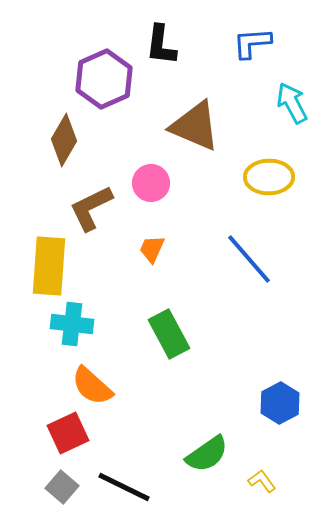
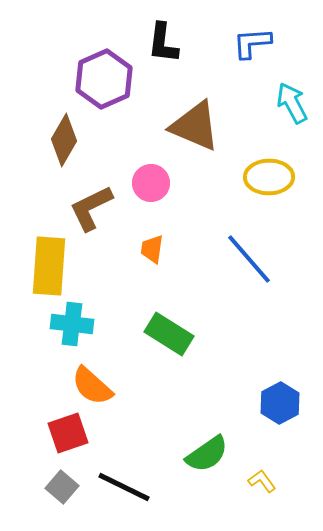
black L-shape: moved 2 px right, 2 px up
orange trapezoid: rotated 16 degrees counterclockwise
green rectangle: rotated 30 degrees counterclockwise
red square: rotated 6 degrees clockwise
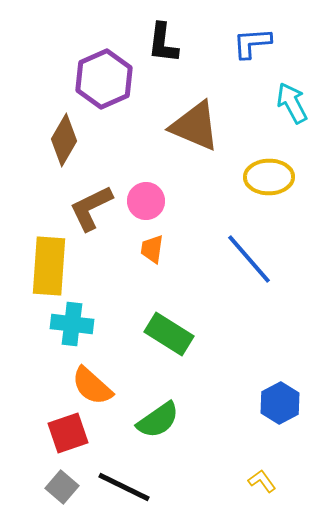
pink circle: moved 5 px left, 18 px down
green semicircle: moved 49 px left, 34 px up
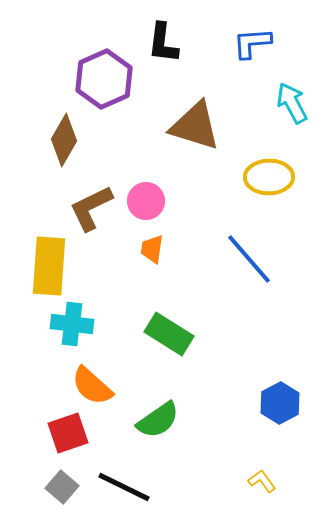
brown triangle: rotated 6 degrees counterclockwise
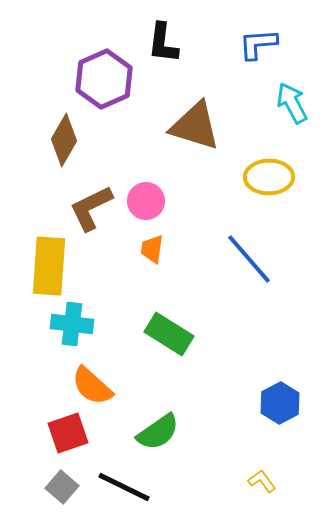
blue L-shape: moved 6 px right, 1 px down
green semicircle: moved 12 px down
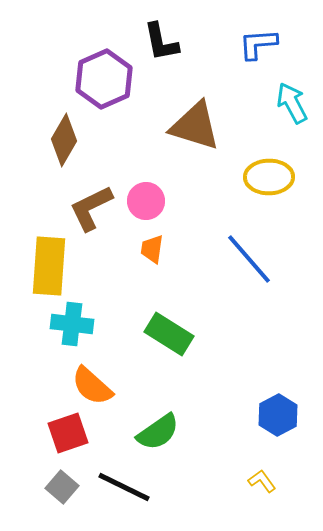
black L-shape: moved 2 px left, 1 px up; rotated 18 degrees counterclockwise
blue hexagon: moved 2 px left, 12 px down
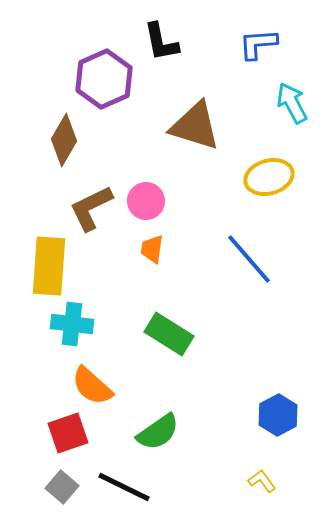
yellow ellipse: rotated 15 degrees counterclockwise
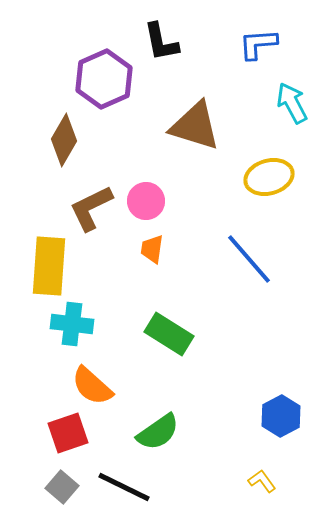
blue hexagon: moved 3 px right, 1 px down
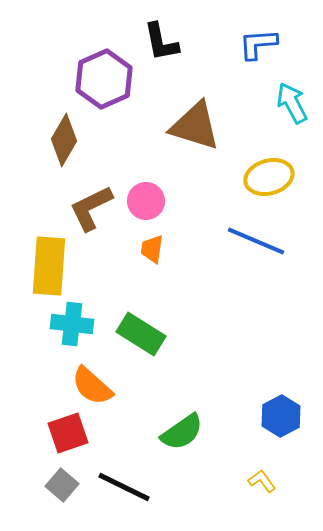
blue line: moved 7 px right, 18 px up; rotated 26 degrees counterclockwise
green rectangle: moved 28 px left
green semicircle: moved 24 px right
gray square: moved 2 px up
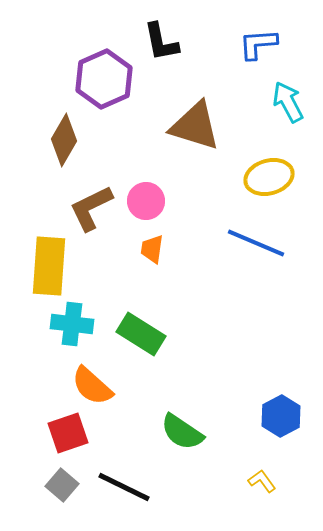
cyan arrow: moved 4 px left, 1 px up
blue line: moved 2 px down
green semicircle: rotated 69 degrees clockwise
